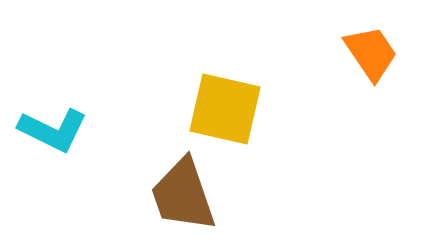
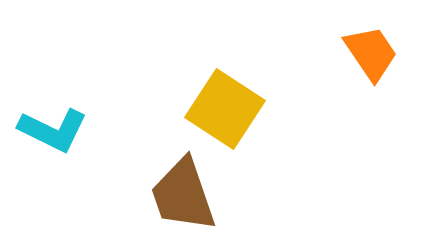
yellow square: rotated 20 degrees clockwise
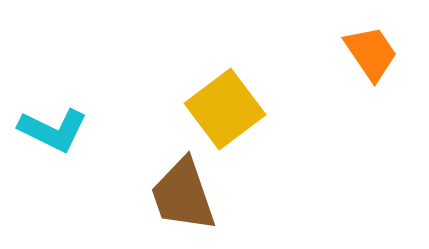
yellow square: rotated 20 degrees clockwise
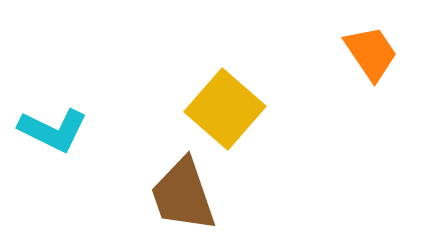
yellow square: rotated 12 degrees counterclockwise
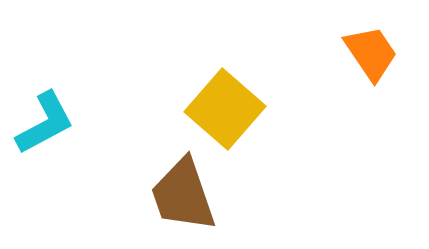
cyan L-shape: moved 8 px left, 7 px up; rotated 54 degrees counterclockwise
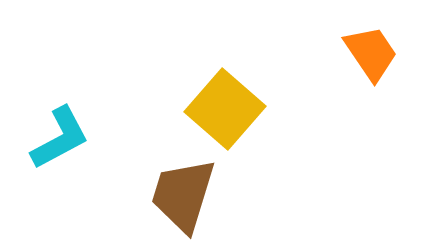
cyan L-shape: moved 15 px right, 15 px down
brown trapezoid: rotated 36 degrees clockwise
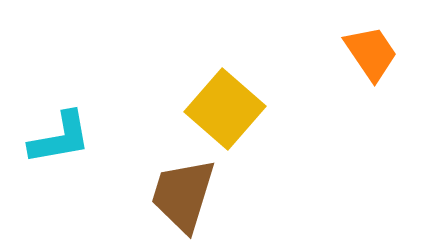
cyan L-shape: rotated 18 degrees clockwise
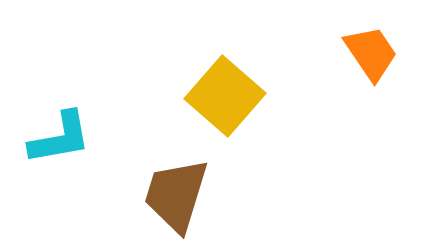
yellow square: moved 13 px up
brown trapezoid: moved 7 px left
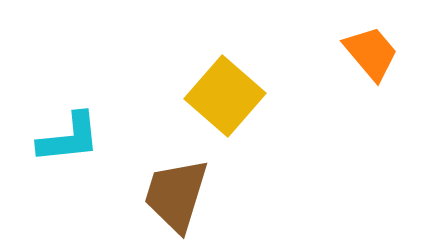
orange trapezoid: rotated 6 degrees counterclockwise
cyan L-shape: moved 9 px right; rotated 4 degrees clockwise
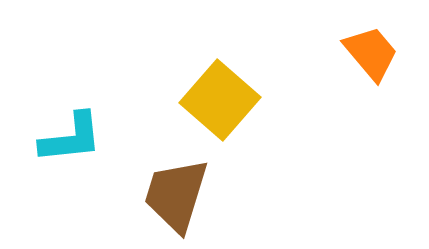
yellow square: moved 5 px left, 4 px down
cyan L-shape: moved 2 px right
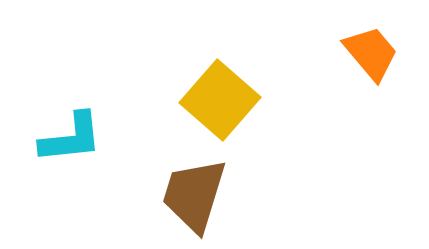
brown trapezoid: moved 18 px right
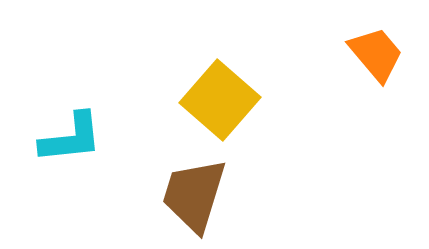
orange trapezoid: moved 5 px right, 1 px down
